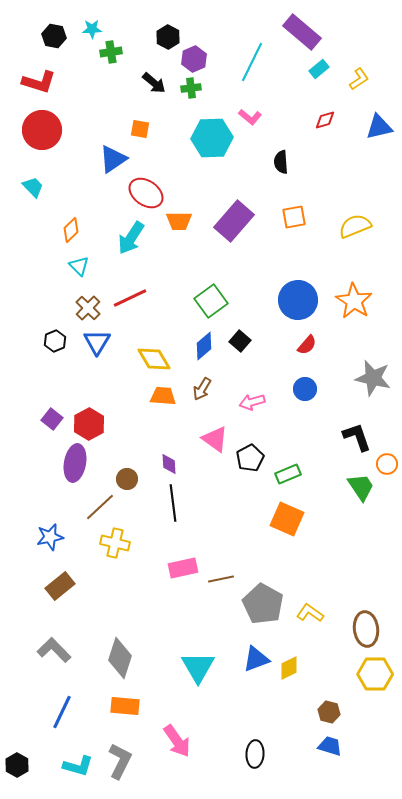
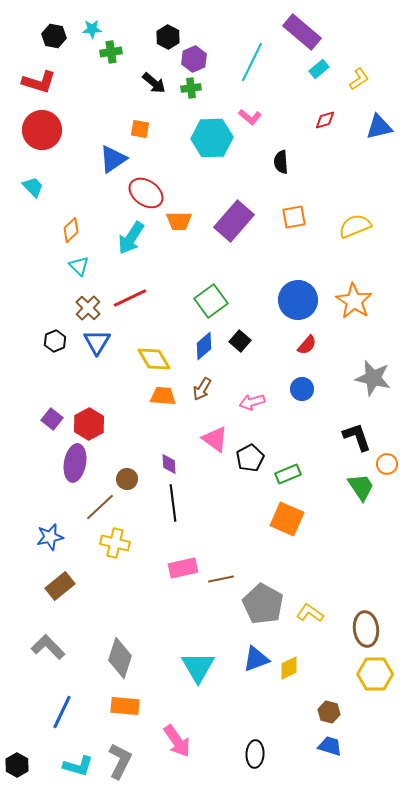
blue circle at (305, 389): moved 3 px left
gray L-shape at (54, 650): moved 6 px left, 3 px up
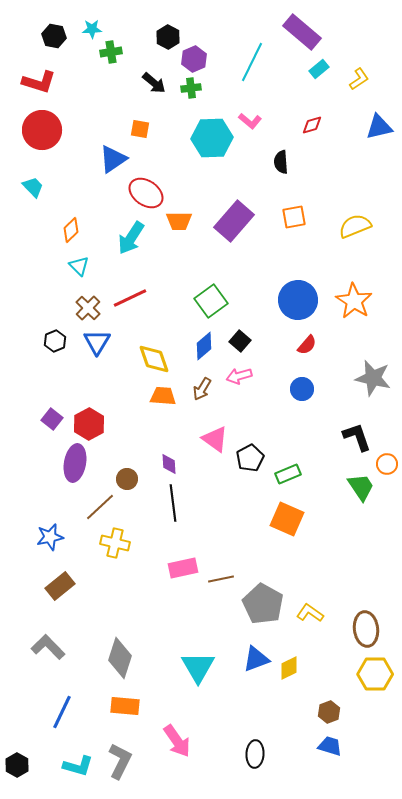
pink L-shape at (250, 117): moved 4 px down
red diamond at (325, 120): moved 13 px left, 5 px down
yellow diamond at (154, 359): rotated 12 degrees clockwise
pink arrow at (252, 402): moved 13 px left, 26 px up
brown hexagon at (329, 712): rotated 25 degrees clockwise
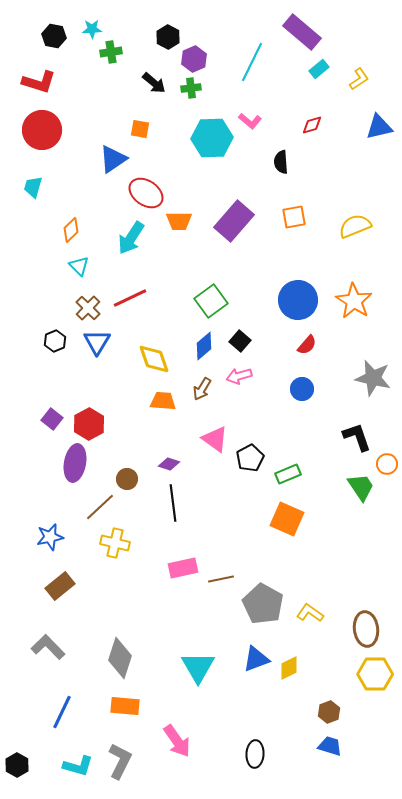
cyan trapezoid at (33, 187): rotated 120 degrees counterclockwise
orange trapezoid at (163, 396): moved 5 px down
purple diamond at (169, 464): rotated 70 degrees counterclockwise
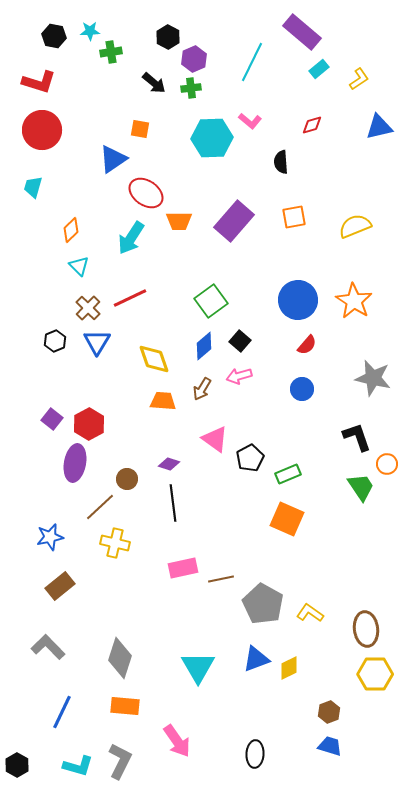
cyan star at (92, 29): moved 2 px left, 2 px down
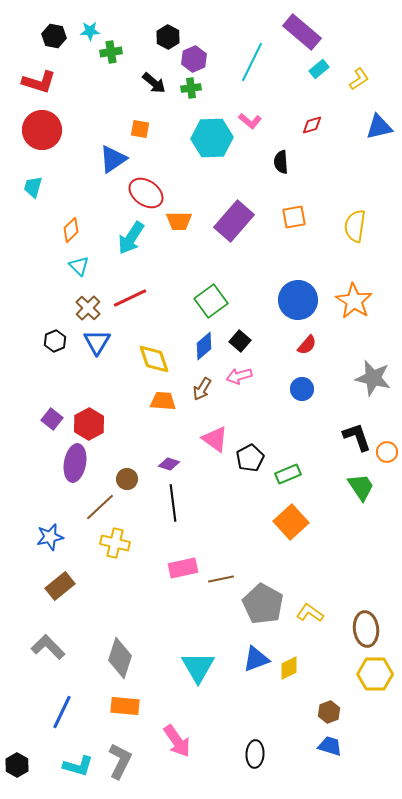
yellow semicircle at (355, 226): rotated 60 degrees counterclockwise
orange circle at (387, 464): moved 12 px up
orange square at (287, 519): moved 4 px right, 3 px down; rotated 24 degrees clockwise
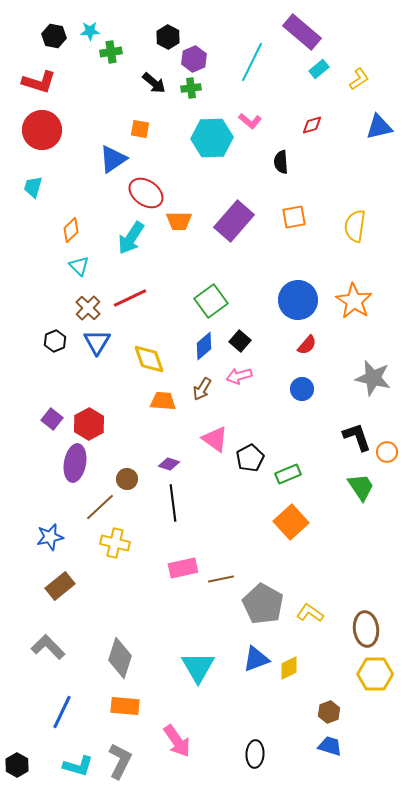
yellow diamond at (154, 359): moved 5 px left
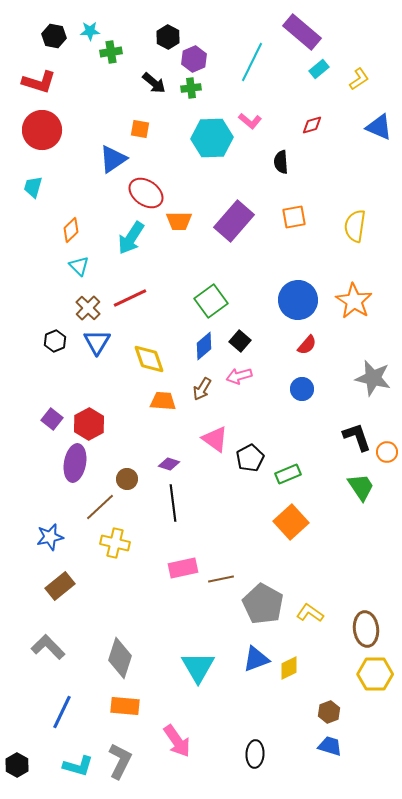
blue triangle at (379, 127): rotated 36 degrees clockwise
